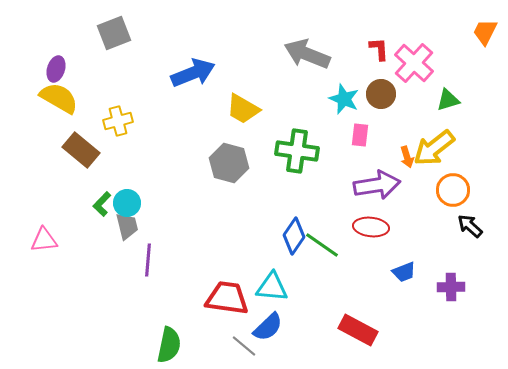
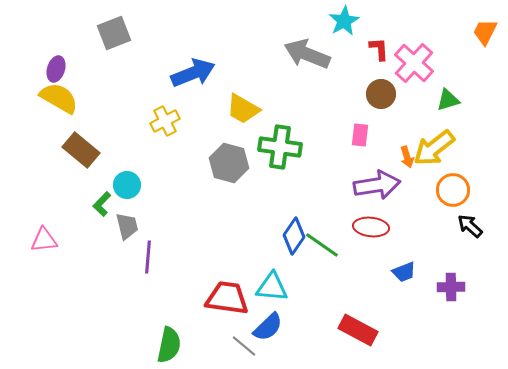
cyan star: moved 78 px up; rotated 20 degrees clockwise
yellow cross: moved 47 px right; rotated 12 degrees counterclockwise
green cross: moved 17 px left, 4 px up
cyan circle: moved 18 px up
purple line: moved 3 px up
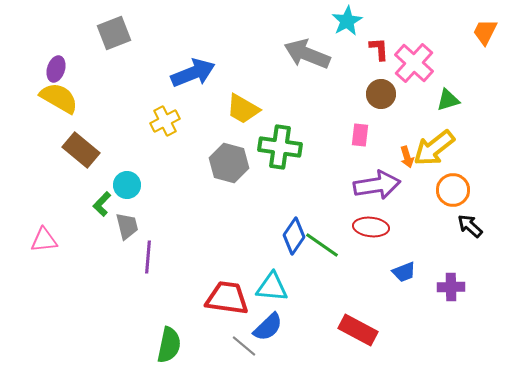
cyan star: moved 3 px right
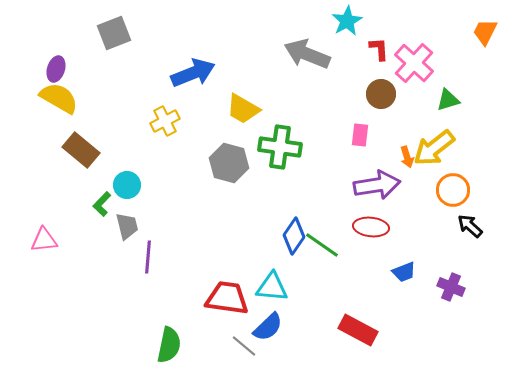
purple cross: rotated 24 degrees clockwise
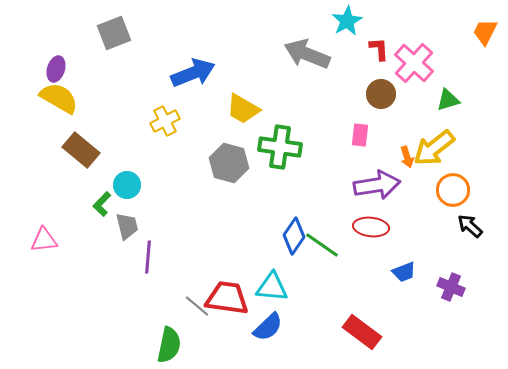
red rectangle: moved 4 px right, 2 px down; rotated 9 degrees clockwise
gray line: moved 47 px left, 40 px up
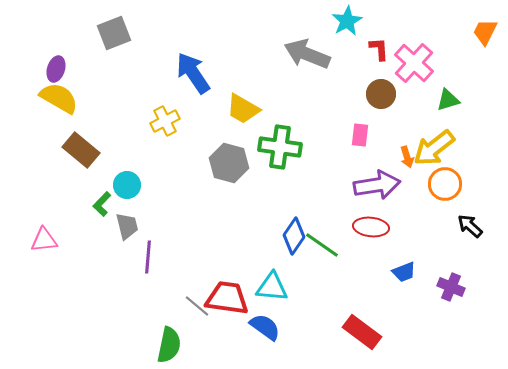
blue arrow: rotated 102 degrees counterclockwise
orange circle: moved 8 px left, 6 px up
blue semicircle: moved 3 px left; rotated 100 degrees counterclockwise
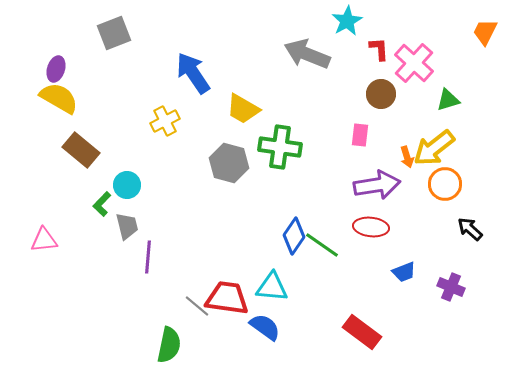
black arrow: moved 3 px down
